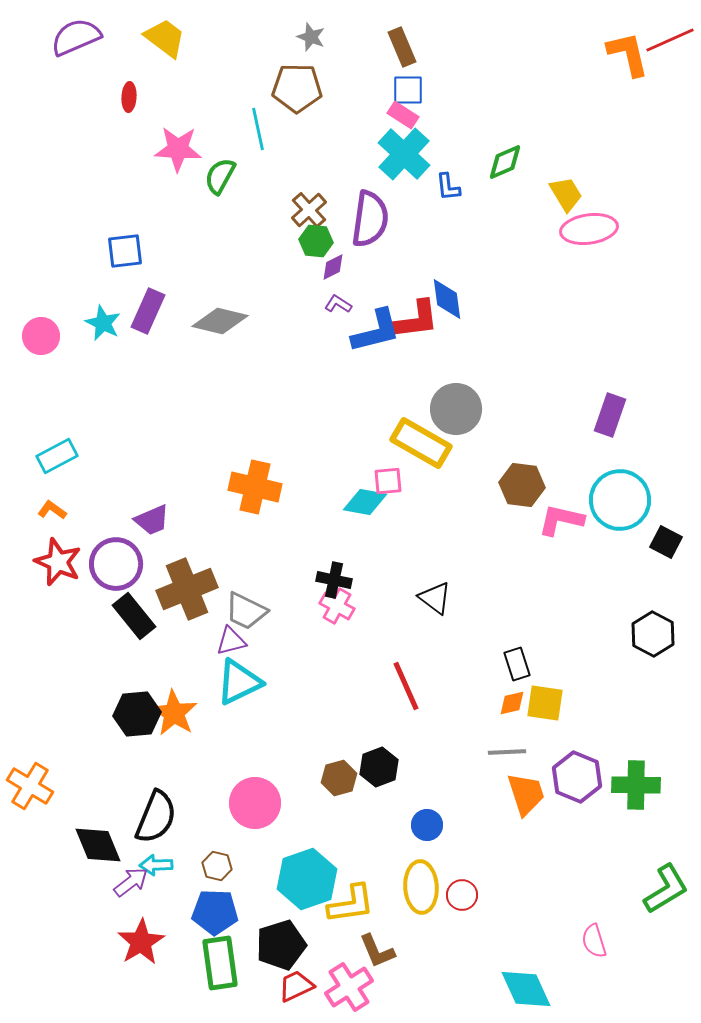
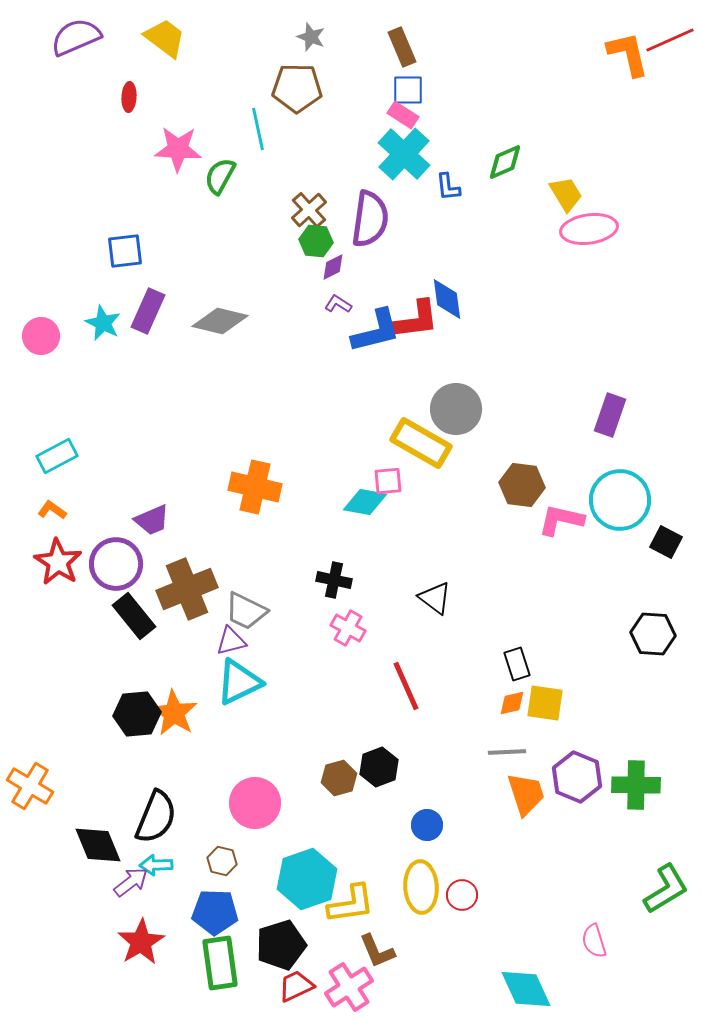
red star at (58, 562): rotated 9 degrees clockwise
pink cross at (337, 606): moved 11 px right, 22 px down
black hexagon at (653, 634): rotated 24 degrees counterclockwise
brown hexagon at (217, 866): moved 5 px right, 5 px up
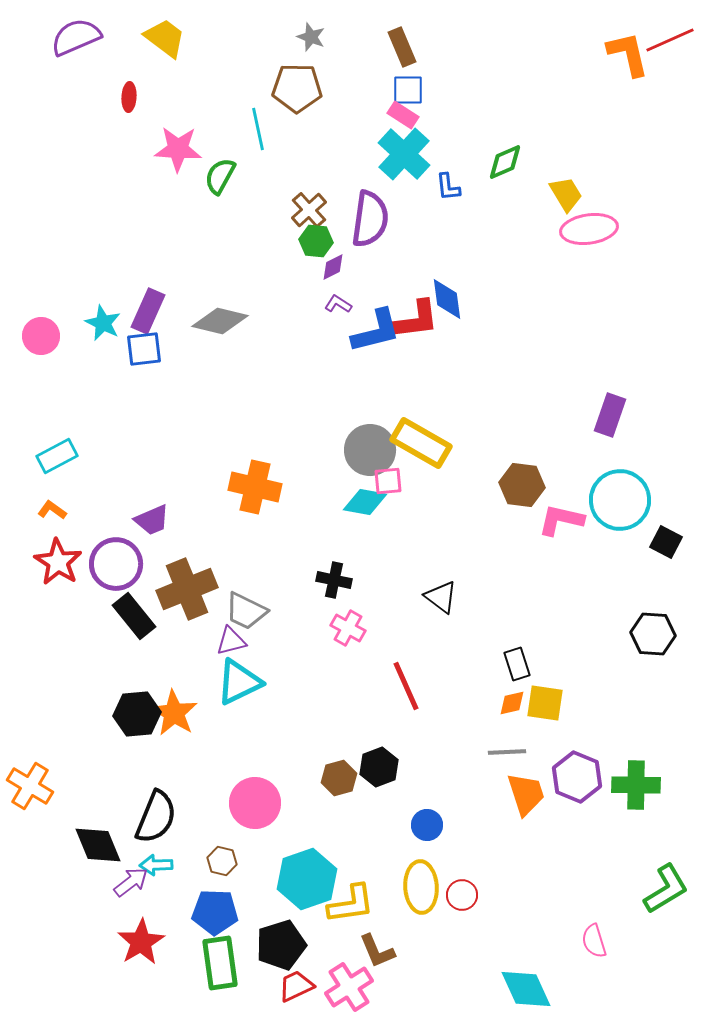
blue square at (125, 251): moved 19 px right, 98 px down
gray circle at (456, 409): moved 86 px left, 41 px down
black triangle at (435, 598): moved 6 px right, 1 px up
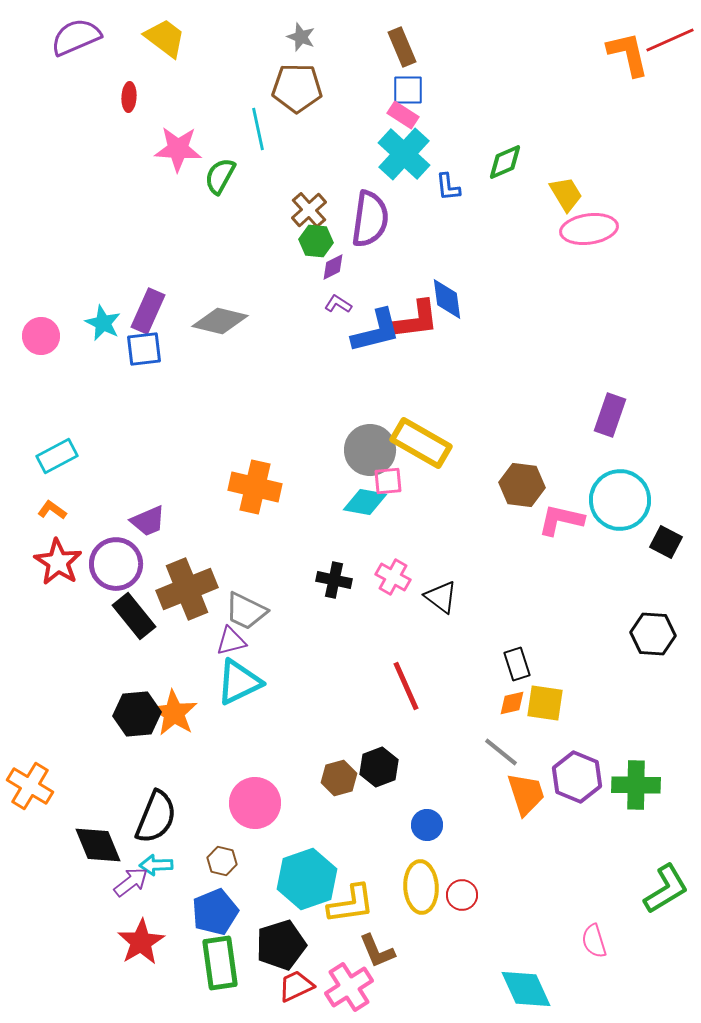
gray star at (311, 37): moved 10 px left
purple trapezoid at (152, 520): moved 4 px left, 1 px down
pink cross at (348, 628): moved 45 px right, 51 px up
gray line at (507, 752): moved 6 px left; rotated 42 degrees clockwise
blue pentagon at (215, 912): rotated 24 degrees counterclockwise
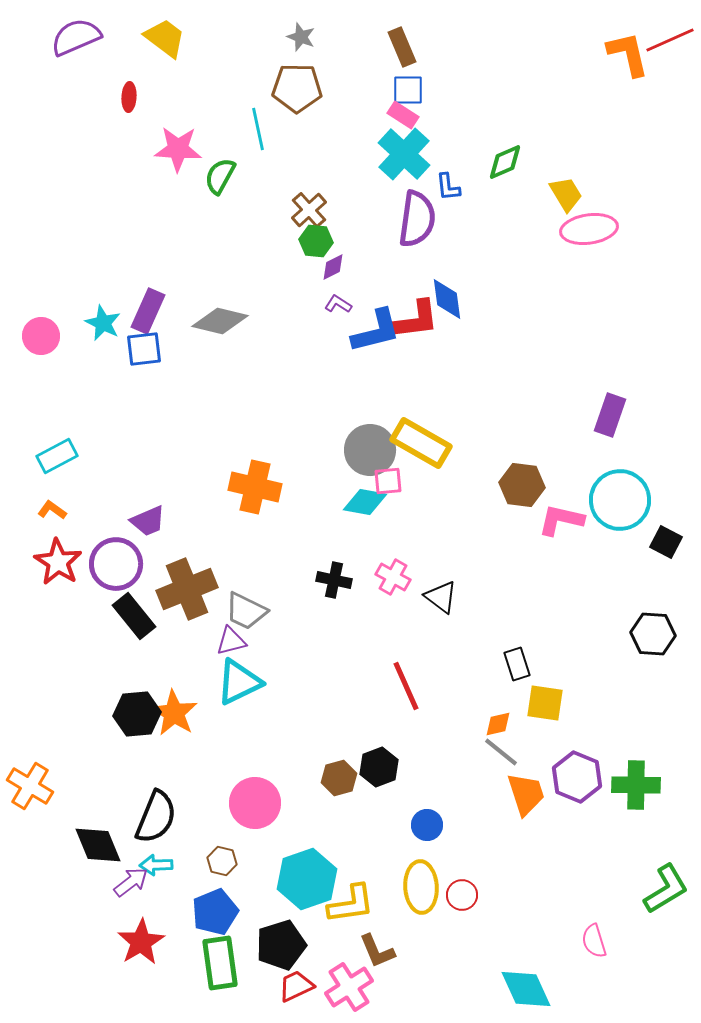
purple semicircle at (370, 219): moved 47 px right
orange diamond at (512, 703): moved 14 px left, 21 px down
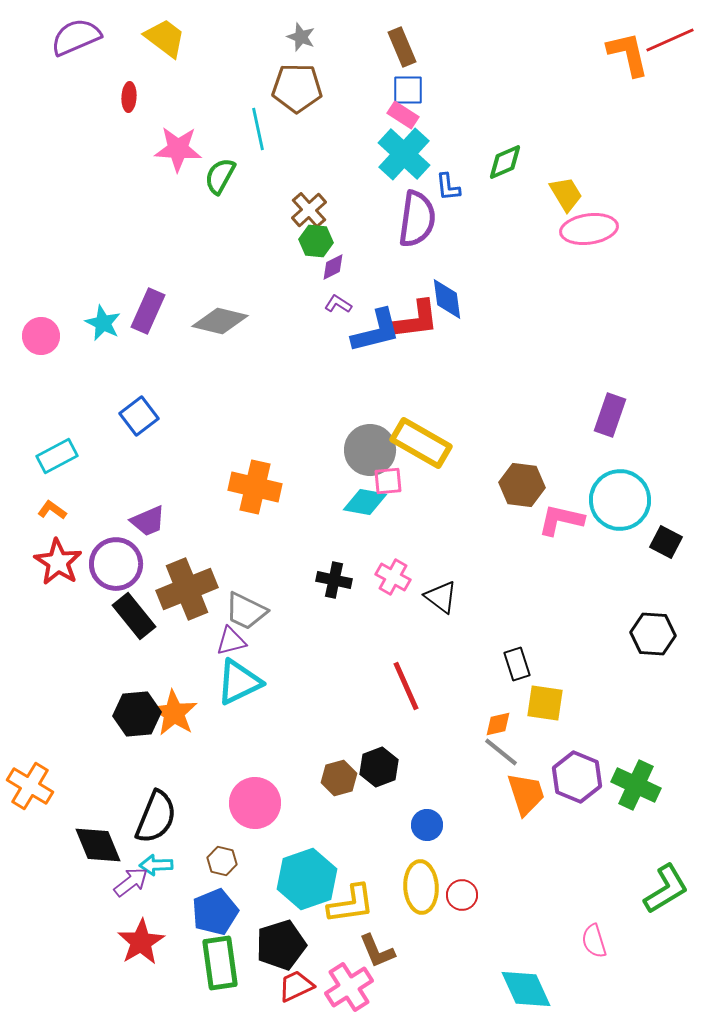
blue square at (144, 349): moved 5 px left, 67 px down; rotated 30 degrees counterclockwise
green cross at (636, 785): rotated 24 degrees clockwise
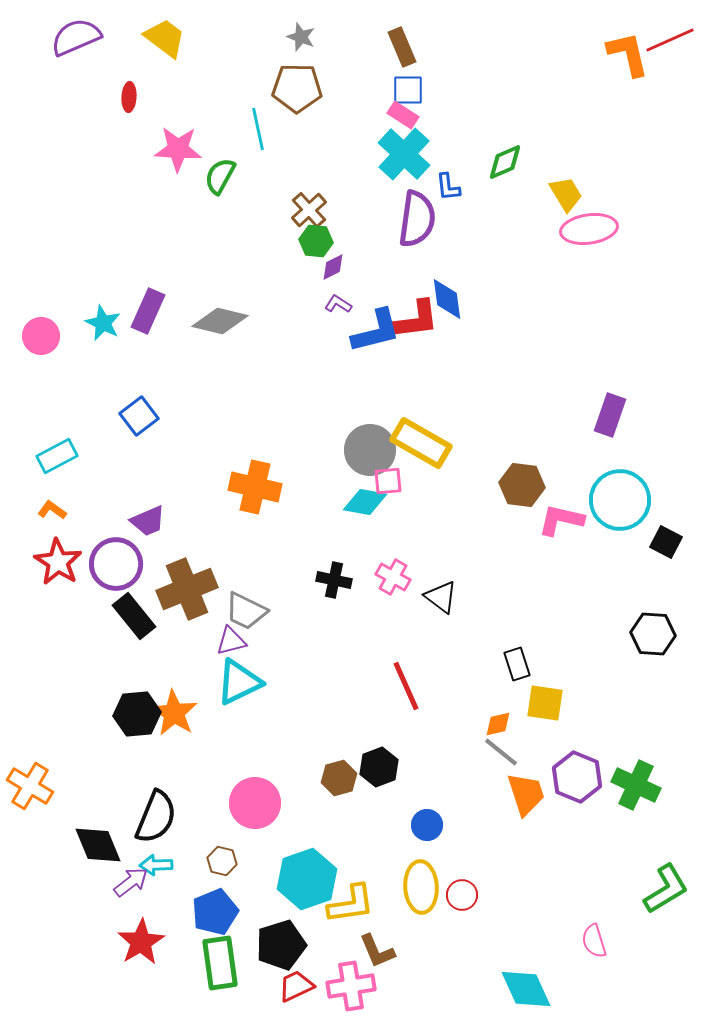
pink cross at (349, 987): moved 2 px right, 1 px up; rotated 24 degrees clockwise
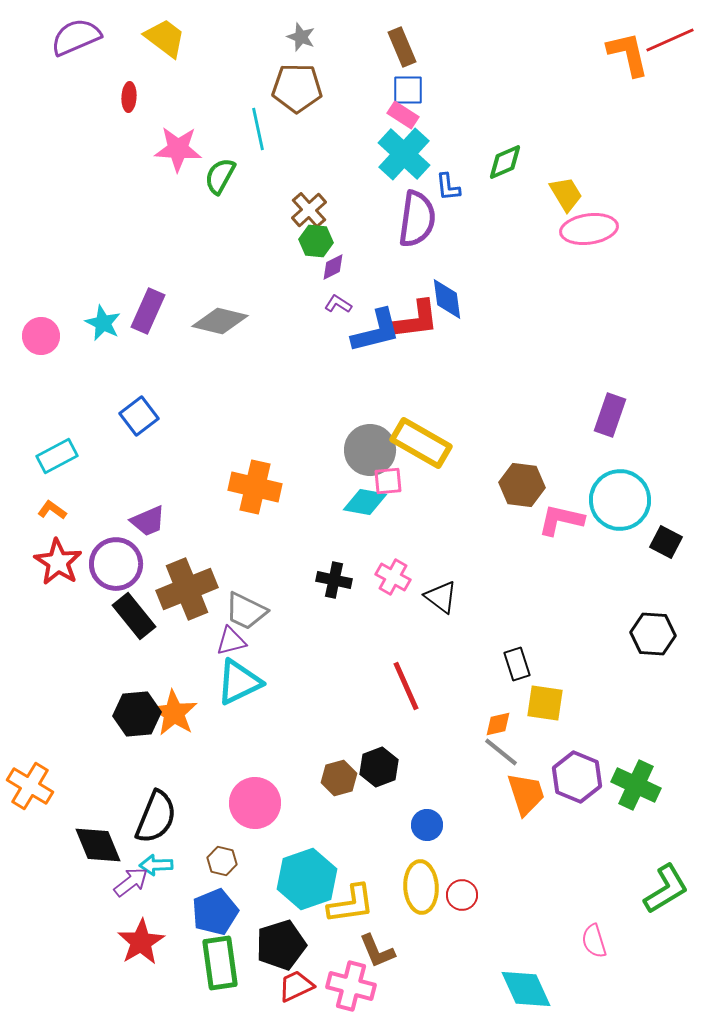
pink cross at (351, 986): rotated 24 degrees clockwise
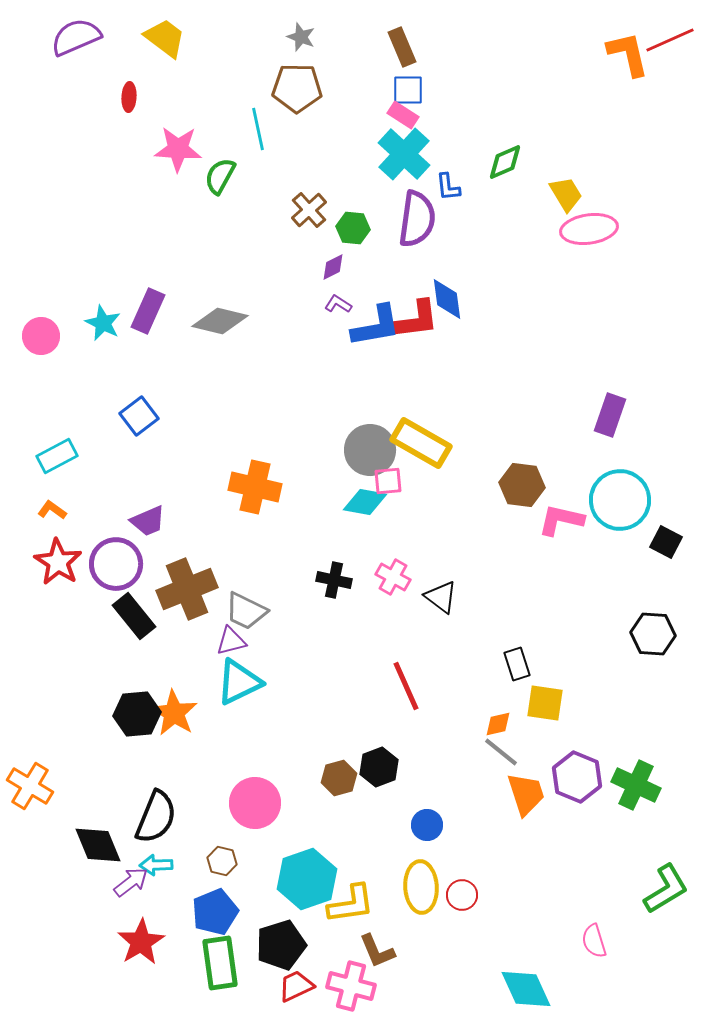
green hexagon at (316, 241): moved 37 px right, 13 px up
blue L-shape at (376, 331): moved 5 px up; rotated 4 degrees clockwise
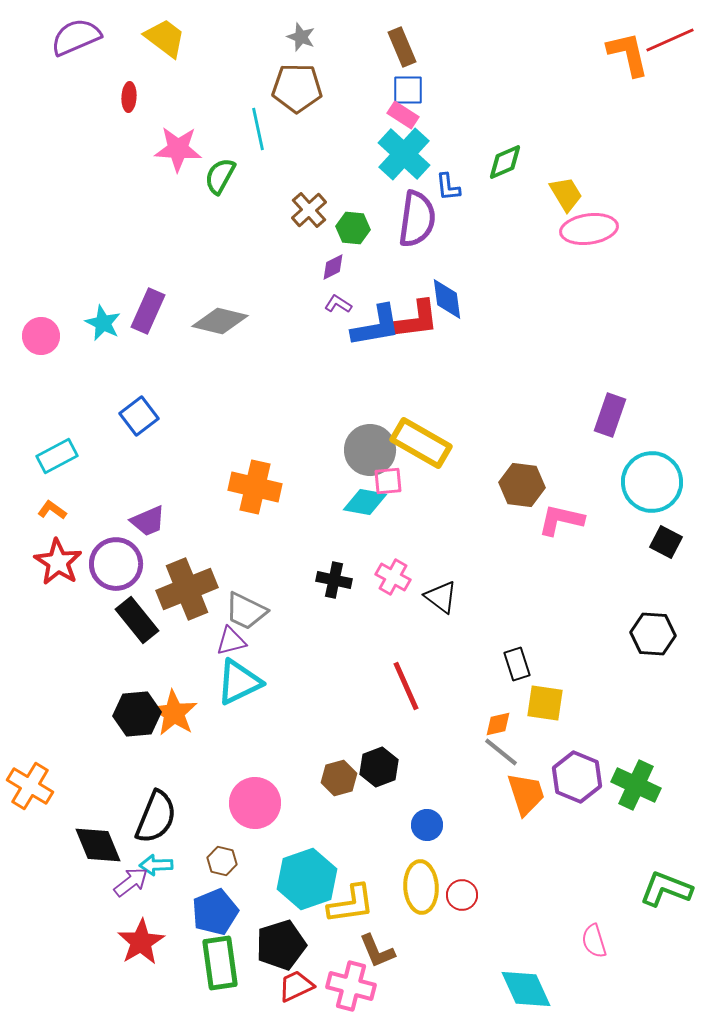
cyan circle at (620, 500): moved 32 px right, 18 px up
black rectangle at (134, 616): moved 3 px right, 4 px down
green L-shape at (666, 889): rotated 128 degrees counterclockwise
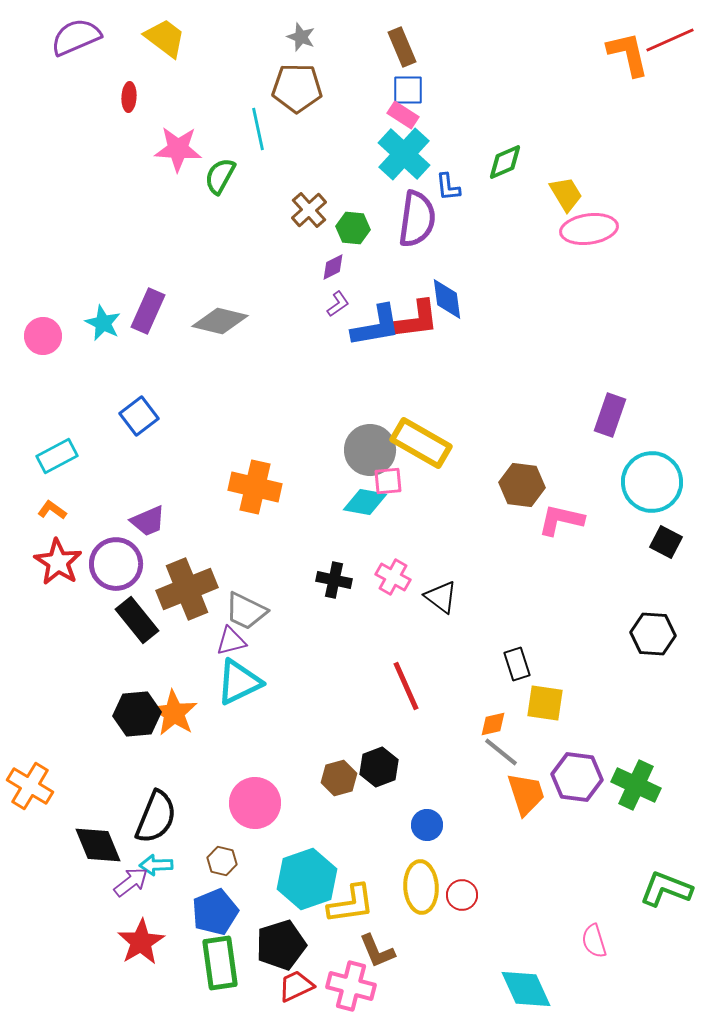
purple L-shape at (338, 304): rotated 112 degrees clockwise
pink circle at (41, 336): moved 2 px right
orange diamond at (498, 724): moved 5 px left
purple hexagon at (577, 777): rotated 15 degrees counterclockwise
